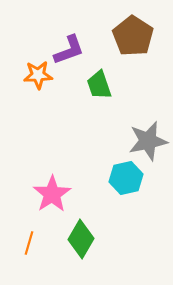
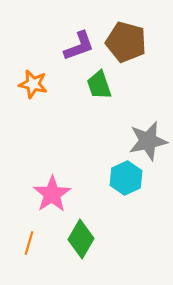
brown pentagon: moved 7 px left, 6 px down; rotated 18 degrees counterclockwise
purple L-shape: moved 10 px right, 4 px up
orange star: moved 5 px left, 9 px down; rotated 16 degrees clockwise
cyan hexagon: rotated 12 degrees counterclockwise
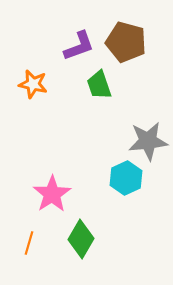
gray star: rotated 6 degrees clockwise
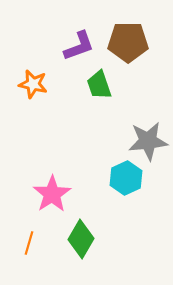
brown pentagon: moved 2 px right; rotated 15 degrees counterclockwise
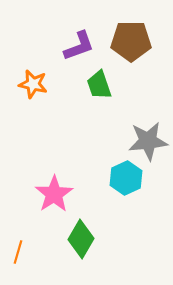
brown pentagon: moved 3 px right, 1 px up
pink star: moved 2 px right
orange line: moved 11 px left, 9 px down
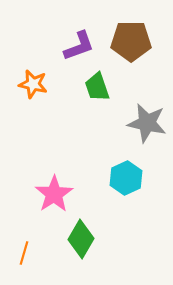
green trapezoid: moved 2 px left, 2 px down
gray star: moved 1 px left, 18 px up; rotated 18 degrees clockwise
orange line: moved 6 px right, 1 px down
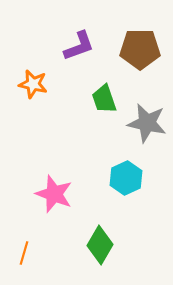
brown pentagon: moved 9 px right, 8 px down
green trapezoid: moved 7 px right, 12 px down
pink star: rotated 18 degrees counterclockwise
green diamond: moved 19 px right, 6 px down
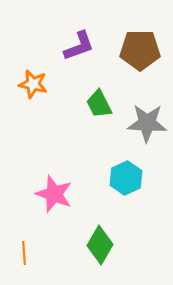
brown pentagon: moved 1 px down
green trapezoid: moved 5 px left, 5 px down; rotated 8 degrees counterclockwise
gray star: rotated 9 degrees counterclockwise
orange line: rotated 20 degrees counterclockwise
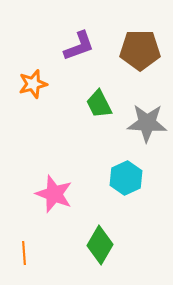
orange star: rotated 28 degrees counterclockwise
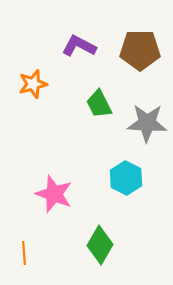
purple L-shape: rotated 132 degrees counterclockwise
cyan hexagon: rotated 8 degrees counterclockwise
